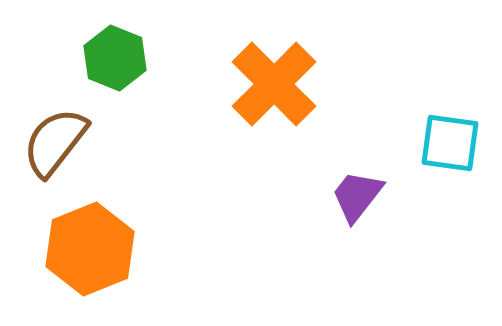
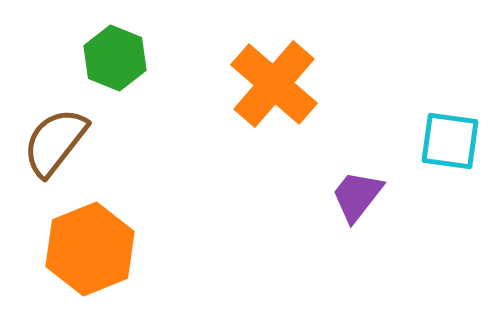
orange cross: rotated 4 degrees counterclockwise
cyan square: moved 2 px up
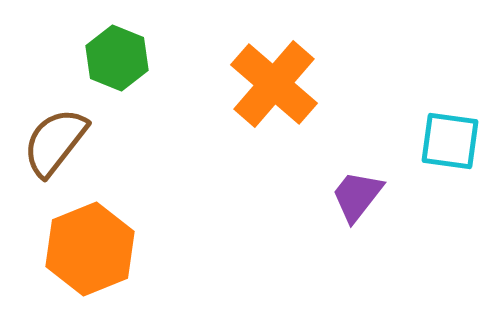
green hexagon: moved 2 px right
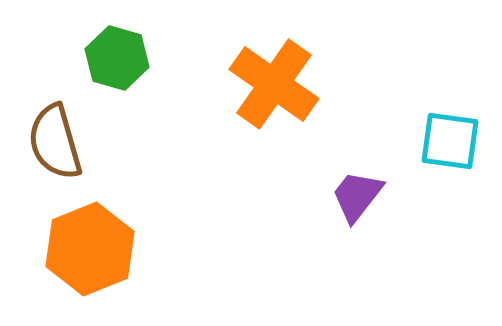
green hexagon: rotated 6 degrees counterclockwise
orange cross: rotated 6 degrees counterclockwise
brown semicircle: rotated 54 degrees counterclockwise
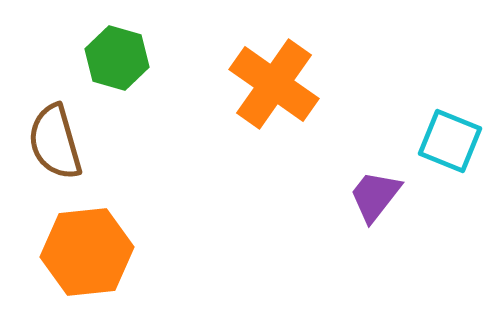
cyan square: rotated 14 degrees clockwise
purple trapezoid: moved 18 px right
orange hexagon: moved 3 px left, 3 px down; rotated 16 degrees clockwise
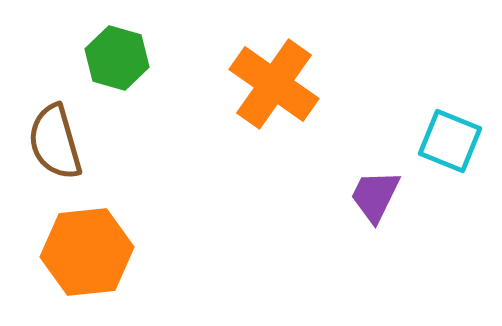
purple trapezoid: rotated 12 degrees counterclockwise
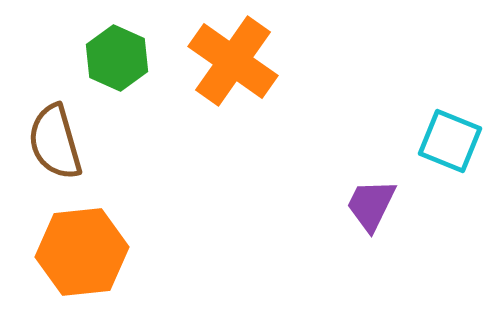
green hexagon: rotated 8 degrees clockwise
orange cross: moved 41 px left, 23 px up
purple trapezoid: moved 4 px left, 9 px down
orange hexagon: moved 5 px left
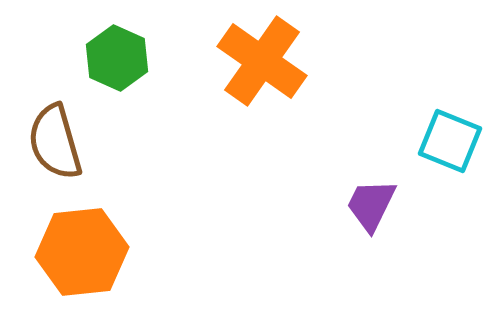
orange cross: moved 29 px right
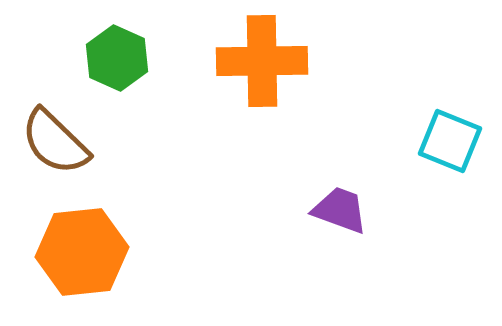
orange cross: rotated 36 degrees counterclockwise
brown semicircle: rotated 30 degrees counterclockwise
purple trapezoid: moved 31 px left, 5 px down; rotated 84 degrees clockwise
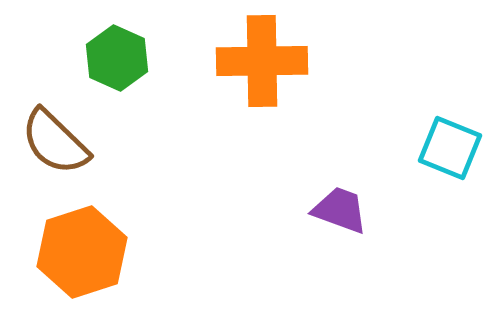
cyan square: moved 7 px down
orange hexagon: rotated 12 degrees counterclockwise
